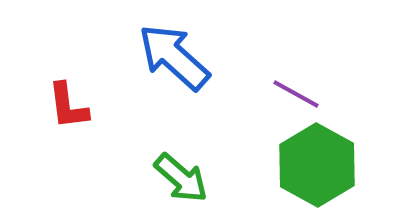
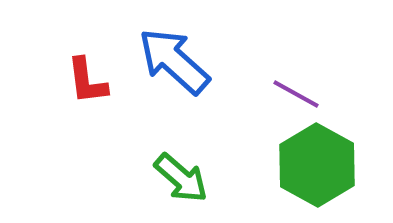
blue arrow: moved 4 px down
red L-shape: moved 19 px right, 25 px up
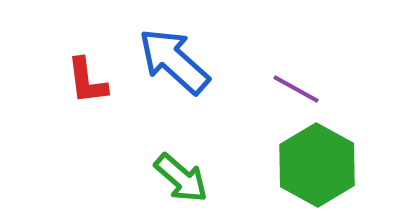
purple line: moved 5 px up
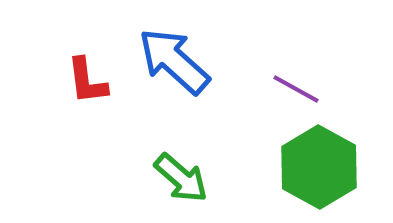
green hexagon: moved 2 px right, 2 px down
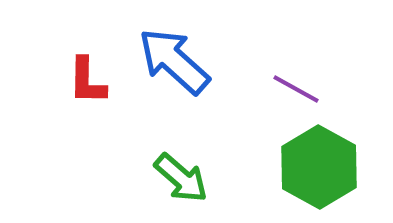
red L-shape: rotated 8 degrees clockwise
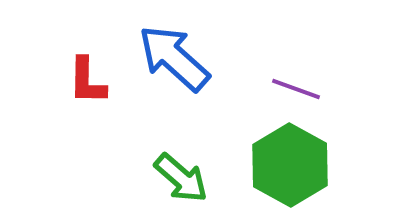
blue arrow: moved 3 px up
purple line: rotated 9 degrees counterclockwise
green hexagon: moved 29 px left, 2 px up
